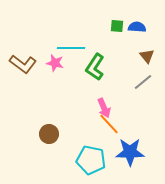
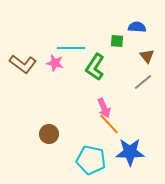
green square: moved 15 px down
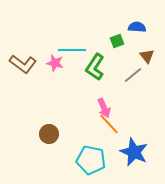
green square: rotated 24 degrees counterclockwise
cyan line: moved 1 px right, 2 px down
gray line: moved 10 px left, 7 px up
blue star: moved 4 px right; rotated 24 degrees clockwise
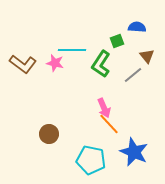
green L-shape: moved 6 px right, 3 px up
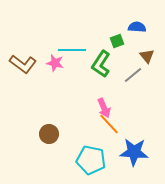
blue star: rotated 20 degrees counterclockwise
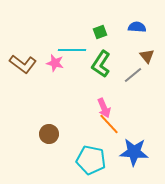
green square: moved 17 px left, 9 px up
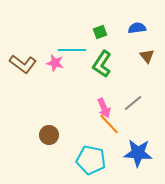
blue semicircle: moved 1 px down; rotated 12 degrees counterclockwise
green L-shape: moved 1 px right
gray line: moved 28 px down
brown circle: moved 1 px down
blue star: moved 4 px right, 1 px down
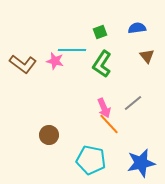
pink star: moved 2 px up
blue star: moved 3 px right, 10 px down; rotated 16 degrees counterclockwise
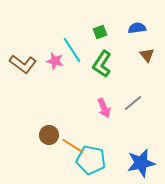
cyan line: rotated 56 degrees clockwise
brown triangle: moved 1 px up
orange line: moved 36 px left, 22 px down; rotated 15 degrees counterclockwise
